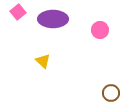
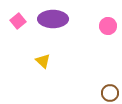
pink square: moved 9 px down
pink circle: moved 8 px right, 4 px up
brown circle: moved 1 px left
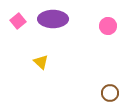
yellow triangle: moved 2 px left, 1 px down
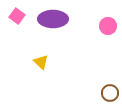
pink square: moved 1 px left, 5 px up; rotated 14 degrees counterclockwise
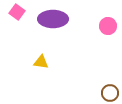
pink square: moved 4 px up
yellow triangle: rotated 35 degrees counterclockwise
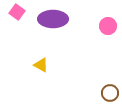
yellow triangle: moved 3 px down; rotated 21 degrees clockwise
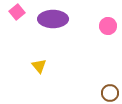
pink square: rotated 14 degrees clockwise
yellow triangle: moved 2 px left, 1 px down; rotated 21 degrees clockwise
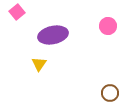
purple ellipse: moved 16 px down; rotated 12 degrees counterclockwise
yellow triangle: moved 2 px up; rotated 14 degrees clockwise
